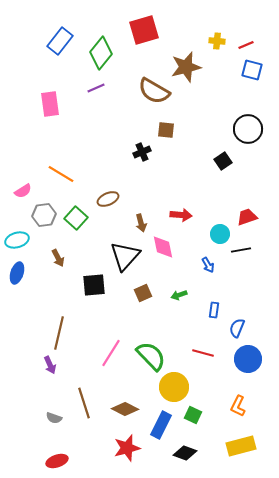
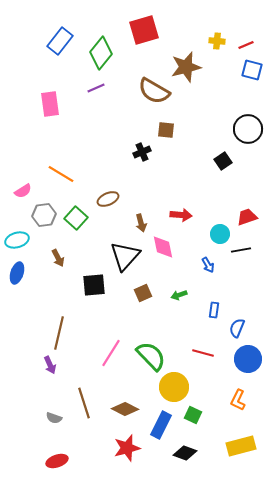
orange L-shape at (238, 406): moved 6 px up
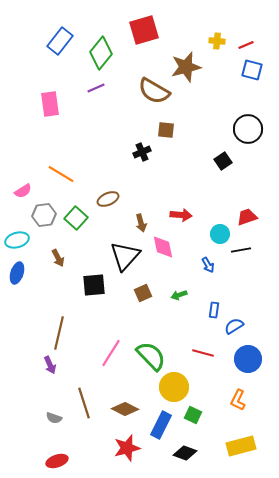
blue semicircle at (237, 328): moved 3 px left, 2 px up; rotated 36 degrees clockwise
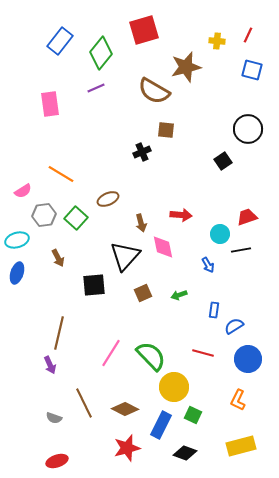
red line at (246, 45): moved 2 px right, 10 px up; rotated 42 degrees counterclockwise
brown line at (84, 403): rotated 8 degrees counterclockwise
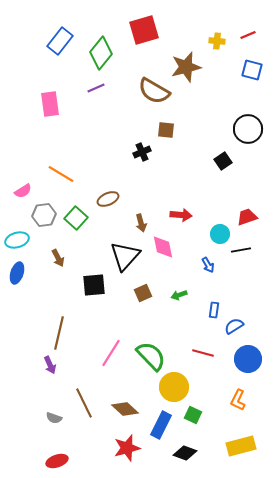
red line at (248, 35): rotated 42 degrees clockwise
brown diamond at (125, 409): rotated 16 degrees clockwise
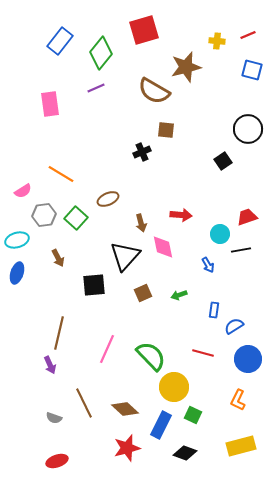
pink line at (111, 353): moved 4 px left, 4 px up; rotated 8 degrees counterclockwise
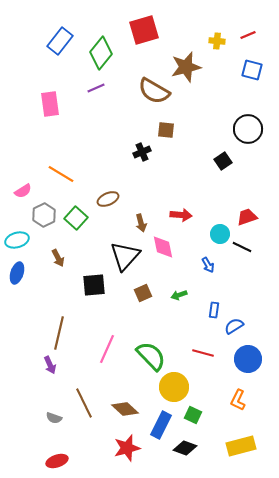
gray hexagon at (44, 215): rotated 20 degrees counterclockwise
black line at (241, 250): moved 1 px right, 3 px up; rotated 36 degrees clockwise
black diamond at (185, 453): moved 5 px up
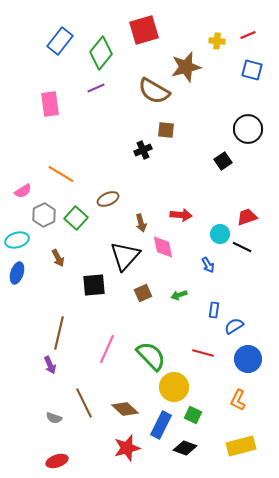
black cross at (142, 152): moved 1 px right, 2 px up
